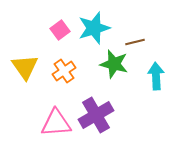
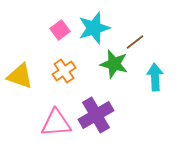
brown line: rotated 24 degrees counterclockwise
yellow triangle: moved 5 px left, 9 px down; rotated 36 degrees counterclockwise
cyan arrow: moved 1 px left, 1 px down
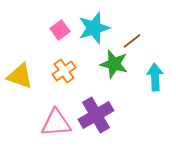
brown line: moved 3 px left, 1 px up
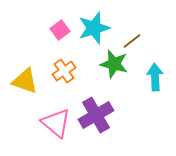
yellow triangle: moved 5 px right, 5 px down
pink triangle: rotated 44 degrees clockwise
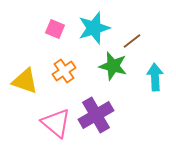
pink square: moved 5 px left, 1 px up; rotated 30 degrees counterclockwise
green star: moved 1 px left, 2 px down
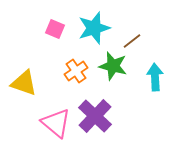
orange cross: moved 12 px right
yellow triangle: moved 1 px left, 2 px down
purple cross: moved 1 px left, 1 px down; rotated 16 degrees counterclockwise
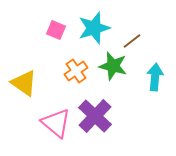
pink square: moved 1 px right, 1 px down
cyan arrow: rotated 8 degrees clockwise
yellow triangle: rotated 16 degrees clockwise
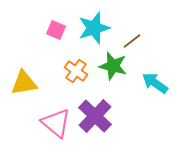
orange cross: rotated 20 degrees counterclockwise
cyan arrow: moved 6 px down; rotated 60 degrees counterclockwise
yellow triangle: rotated 44 degrees counterclockwise
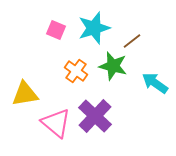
yellow triangle: moved 1 px right, 11 px down
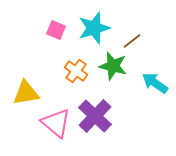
yellow triangle: moved 1 px right, 1 px up
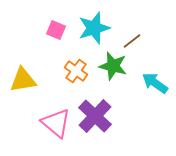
yellow triangle: moved 3 px left, 13 px up
